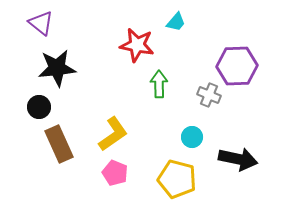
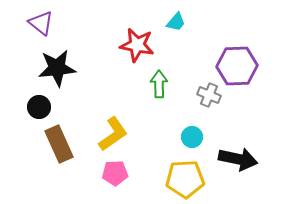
pink pentagon: rotated 25 degrees counterclockwise
yellow pentagon: moved 8 px right; rotated 18 degrees counterclockwise
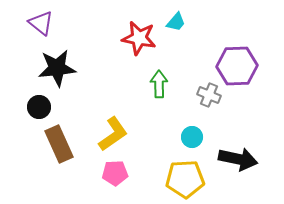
red star: moved 2 px right, 7 px up
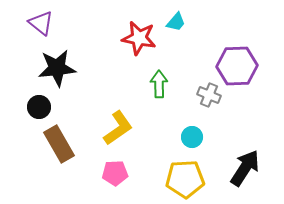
yellow L-shape: moved 5 px right, 6 px up
brown rectangle: rotated 6 degrees counterclockwise
black arrow: moved 7 px right, 9 px down; rotated 69 degrees counterclockwise
